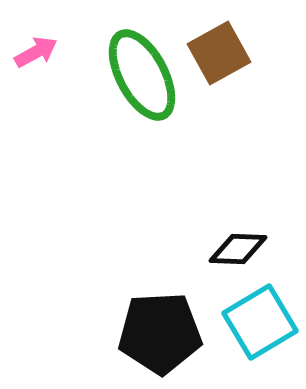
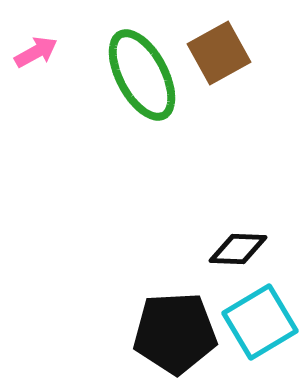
black pentagon: moved 15 px right
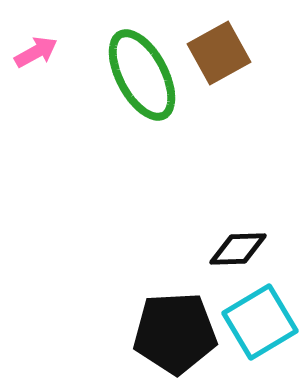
black diamond: rotated 4 degrees counterclockwise
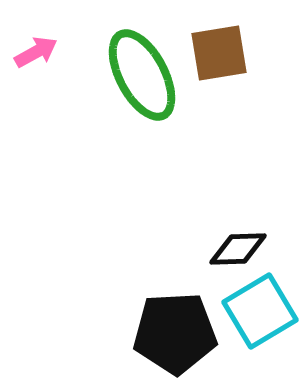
brown square: rotated 20 degrees clockwise
cyan square: moved 11 px up
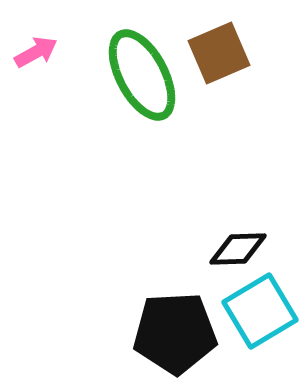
brown square: rotated 14 degrees counterclockwise
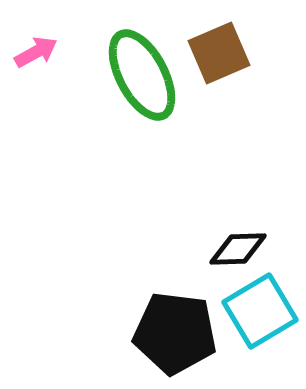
black pentagon: rotated 10 degrees clockwise
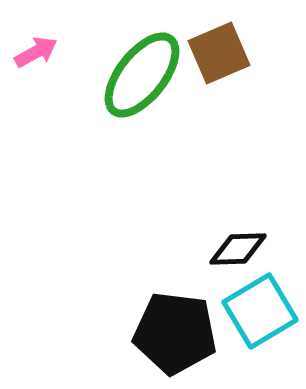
green ellipse: rotated 66 degrees clockwise
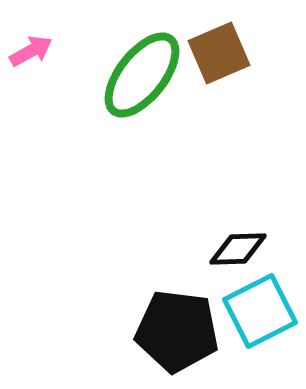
pink arrow: moved 5 px left, 1 px up
cyan square: rotated 4 degrees clockwise
black pentagon: moved 2 px right, 2 px up
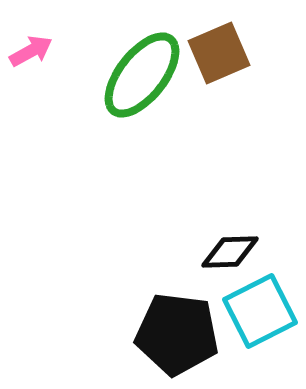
black diamond: moved 8 px left, 3 px down
black pentagon: moved 3 px down
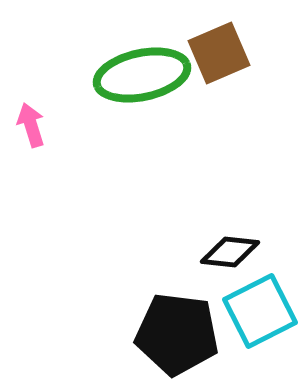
pink arrow: moved 74 px down; rotated 78 degrees counterclockwise
green ellipse: rotated 40 degrees clockwise
black diamond: rotated 8 degrees clockwise
